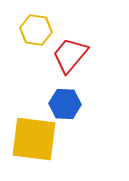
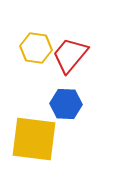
yellow hexagon: moved 18 px down
blue hexagon: moved 1 px right
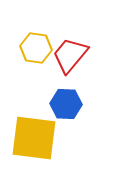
yellow square: moved 1 px up
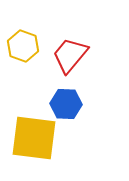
yellow hexagon: moved 13 px left, 2 px up; rotated 12 degrees clockwise
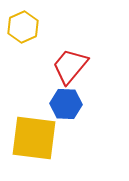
yellow hexagon: moved 19 px up; rotated 16 degrees clockwise
red trapezoid: moved 11 px down
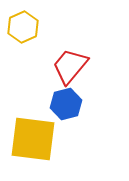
blue hexagon: rotated 16 degrees counterclockwise
yellow square: moved 1 px left, 1 px down
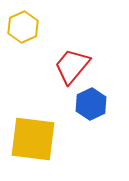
red trapezoid: moved 2 px right
blue hexagon: moved 25 px right; rotated 12 degrees counterclockwise
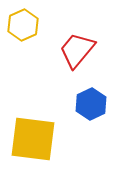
yellow hexagon: moved 2 px up
red trapezoid: moved 5 px right, 16 px up
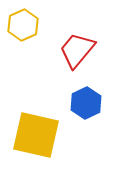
blue hexagon: moved 5 px left, 1 px up
yellow square: moved 3 px right, 4 px up; rotated 6 degrees clockwise
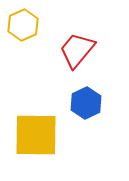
yellow square: rotated 12 degrees counterclockwise
